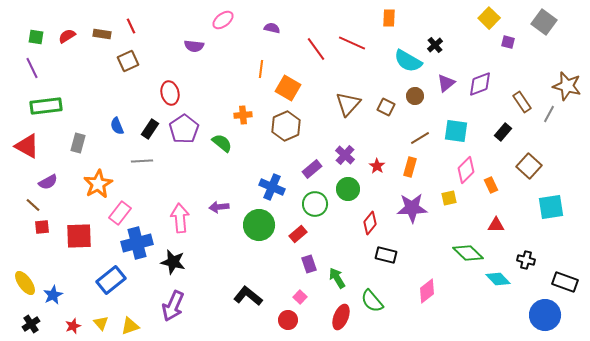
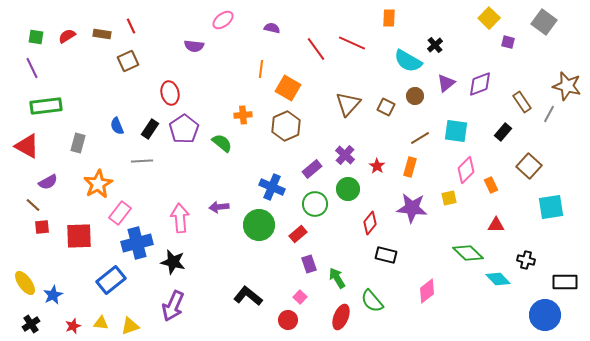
purple star at (412, 208): rotated 8 degrees clockwise
black rectangle at (565, 282): rotated 20 degrees counterclockwise
yellow triangle at (101, 323): rotated 42 degrees counterclockwise
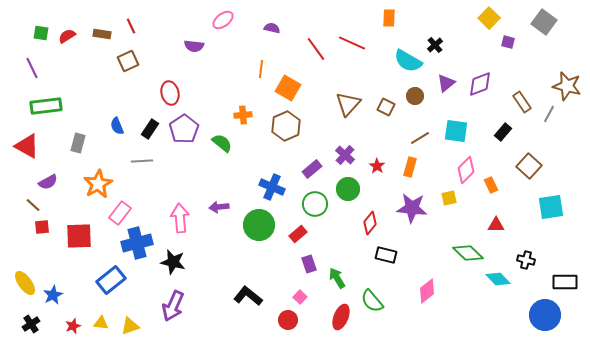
green square at (36, 37): moved 5 px right, 4 px up
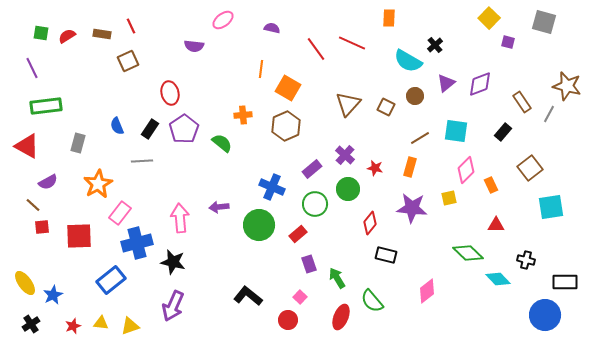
gray square at (544, 22): rotated 20 degrees counterclockwise
red star at (377, 166): moved 2 px left, 2 px down; rotated 21 degrees counterclockwise
brown square at (529, 166): moved 1 px right, 2 px down; rotated 10 degrees clockwise
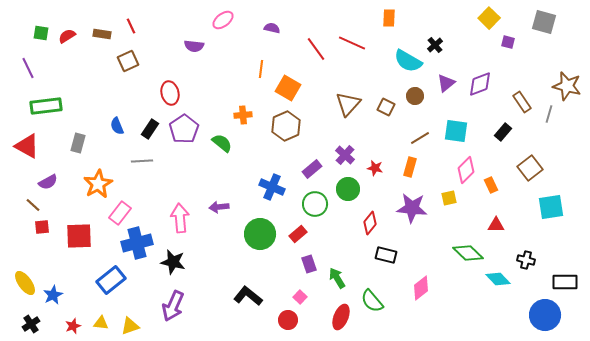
purple line at (32, 68): moved 4 px left
gray line at (549, 114): rotated 12 degrees counterclockwise
green circle at (259, 225): moved 1 px right, 9 px down
pink diamond at (427, 291): moved 6 px left, 3 px up
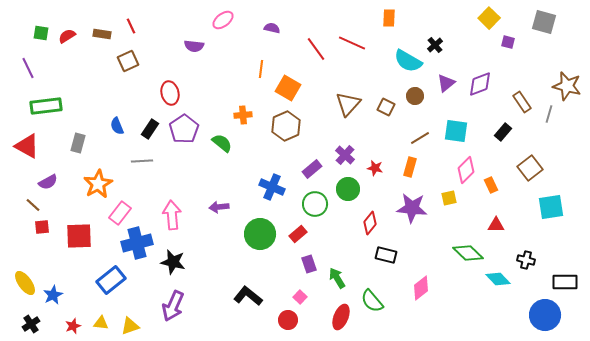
pink arrow at (180, 218): moved 8 px left, 3 px up
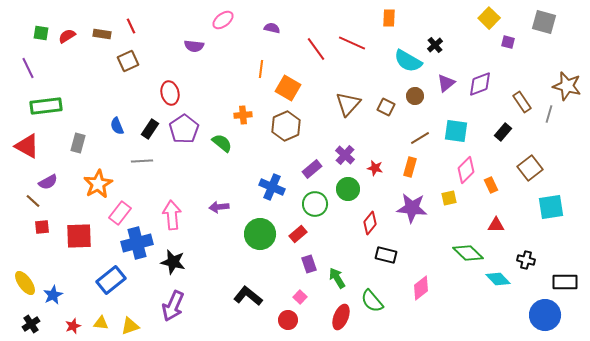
brown line at (33, 205): moved 4 px up
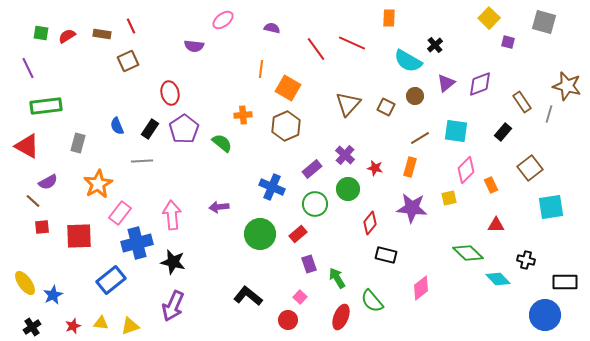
black cross at (31, 324): moved 1 px right, 3 px down
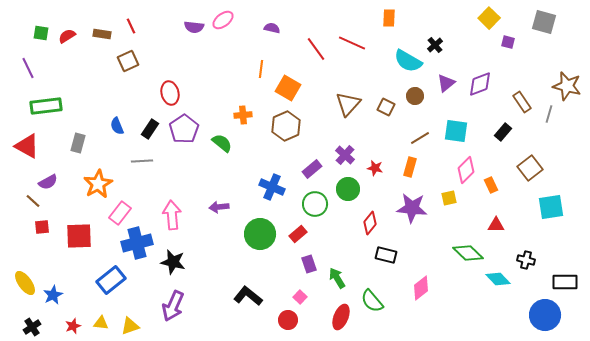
purple semicircle at (194, 46): moved 19 px up
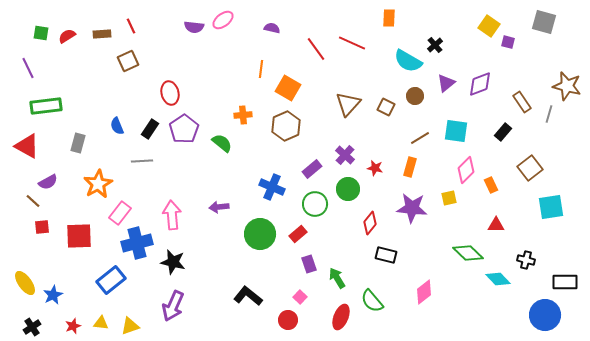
yellow square at (489, 18): moved 8 px down; rotated 10 degrees counterclockwise
brown rectangle at (102, 34): rotated 12 degrees counterclockwise
pink diamond at (421, 288): moved 3 px right, 4 px down
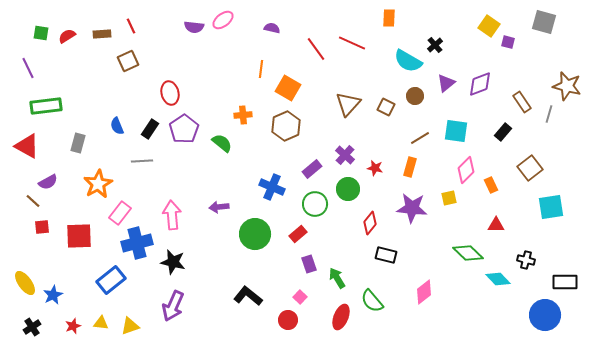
green circle at (260, 234): moved 5 px left
